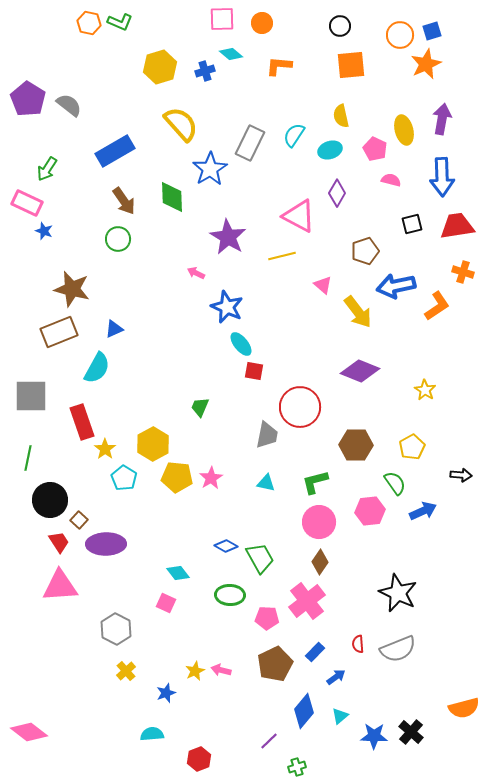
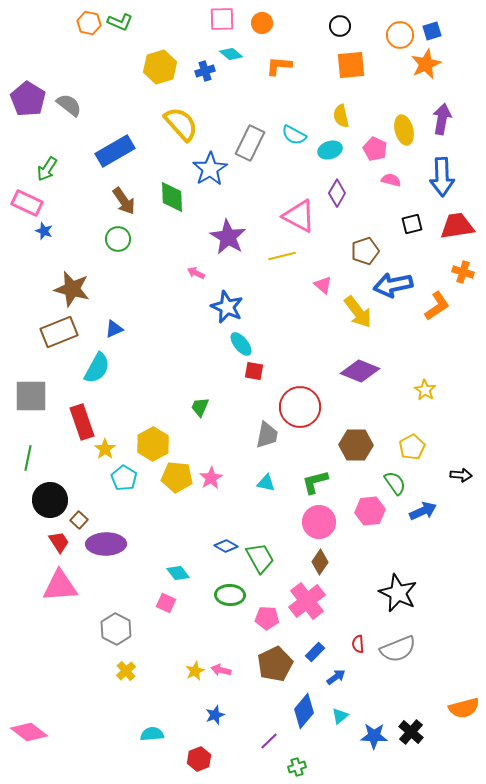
cyan semicircle at (294, 135): rotated 95 degrees counterclockwise
blue arrow at (396, 286): moved 3 px left, 1 px up
blue star at (166, 693): moved 49 px right, 22 px down
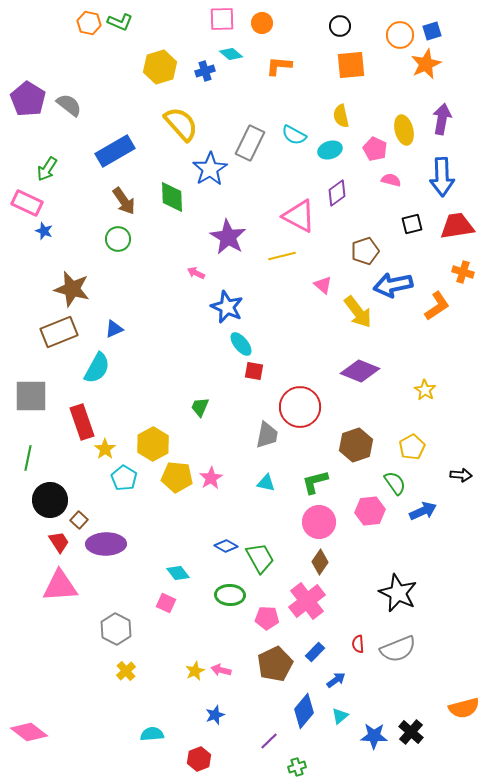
purple diamond at (337, 193): rotated 24 degrees clockwise
brown hexagon at (356, 445): rotated 20 degrees counterclockwise
blue arrow at (336, 677): moved 3 px down
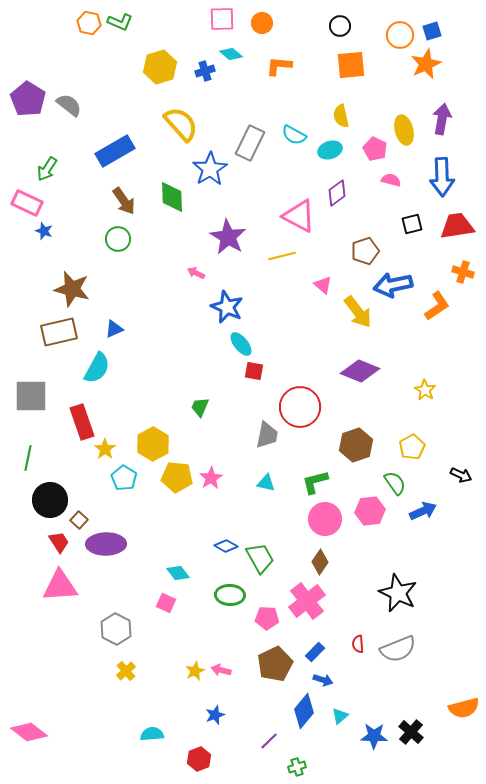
brown rectangle at (59, 332): rotated 9 degrees clockwise
black arrow at (461, 475): rotated 20 degrees clockwise
pink circle at (319, 522): moved 6 px right, 3 px up
blue arrow at (336, 680): moved 13 px left; rotated 54 degrees clockwise
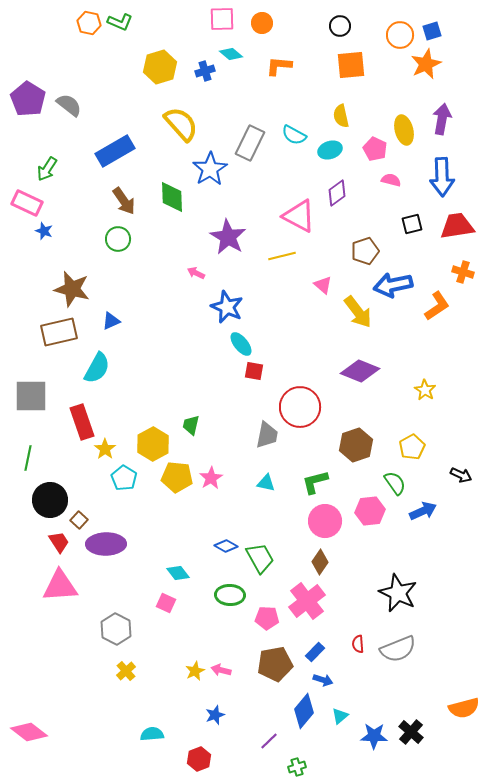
blue triangle at (114, 329): moved 3 px left, 8 px up
green trapezoid at (200, 407): moved 9 px left, 18 px down; rotated 10 degrees counterclockwise
pink circle at (325, 519): moved 2 px down
brown pentagon at (275, 664): rotated 16 degrees clockwise
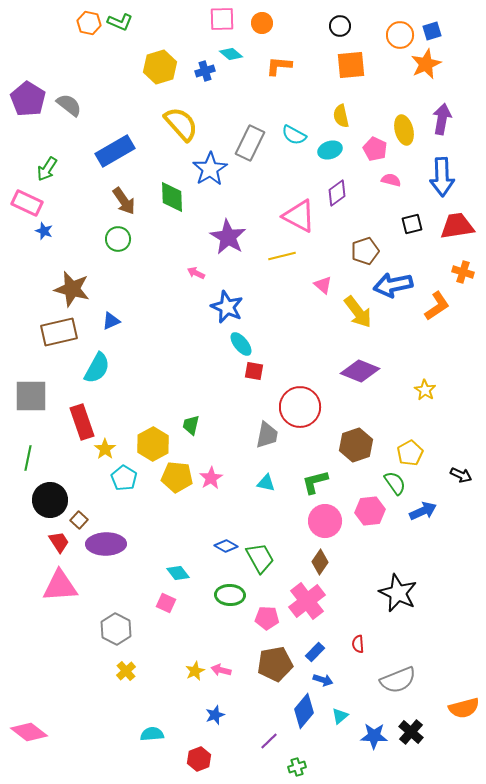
yellow pentagon at (412, 447): moved 2 px left, 6 px down
gray semicircle at (398, 649): moved 31 px down
